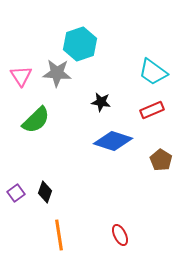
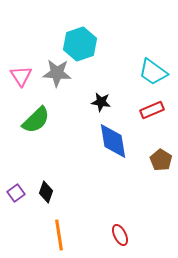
blue diamond: rotated 63 degrees clockwise
black diamond: moved 1 px right
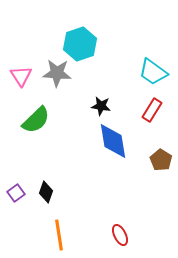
black star: moved 4 px down
red rectangle: rotated 35 degrees counterclockwise
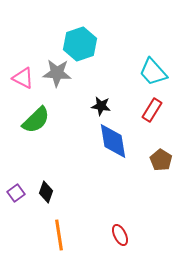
cyan trapezoid: rotated 12 degrees clockwise
pink triangle: moved 2 px right, 2 px down; rotated 30 degrees counterclockwise
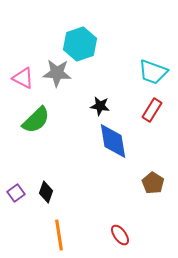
cyan trapezoid: rotated 28 degrees counterclockwise
black star: moved 1 px left
brown pentagon: moved 8 px left, 23 px down
red ellipse: rotated 10 degrees counterclockwise
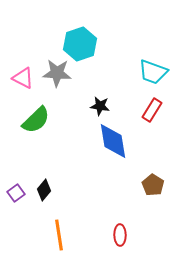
brown pentagon: moved 2 px down
black diamond: moved 2 px left, 2 px up; rotated 20 degrees clockwise
red ellipse: rotated 35 degrees clockwise
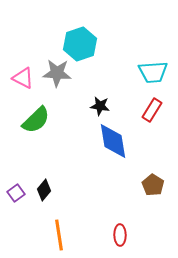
cyan trapezoid: rotated 24 degrees counterclockwise
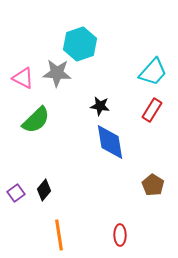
cyan trapezoid: rotated 44 degrees counterclockwise
blue diamond: moved 3 px left, 1 px down
